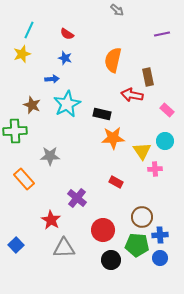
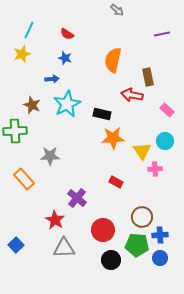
red star: moved 4 px right
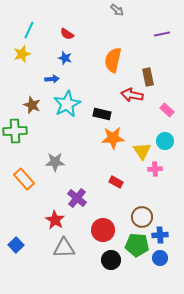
gray star: moved 5 px right, 6 px down
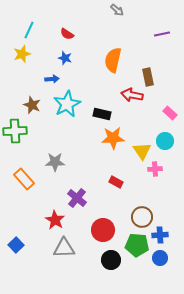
pink rectangle: moved 3 px right, 3 px down
